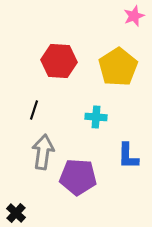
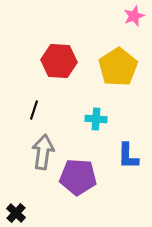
cyan cross: moved 2 px down
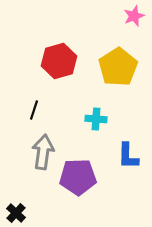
red hexagon: rotated 20 degrees counterclockwise
purple pentagon: rotated 6 degrees counterclockwise
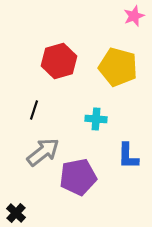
yellow pentagon: rotated 24 degrees counterclockwise
gray arrow: rotated 44 degrees clockwise
purple pentagon: rotated 9 degrees counterclockwise
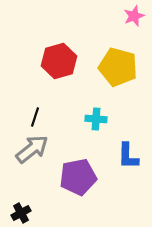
black line: moved 1 px right, 7 px down
gray arrow: moved 11 px left, 3 px up
black cross: moved 5 px right; rotated 18 degrees clockwise
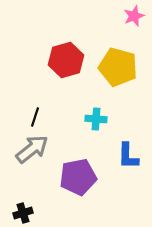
red hexagon: moved 7 px right, 1 px up
black cross: moved 2 px right; rotated 12 degrees clockwise
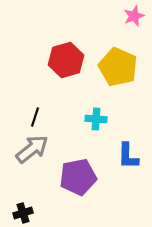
yellow pentagon: rotated 9 degrees clockwise
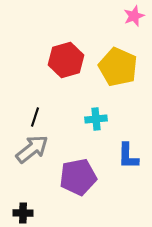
cyan cross: rotated 10 degrees counterclockwise
black cross: rotated 18 degrees clockwise
